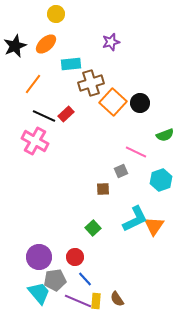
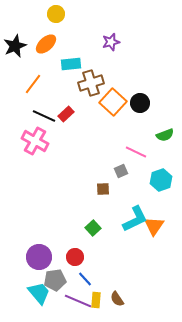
yellow rectangle: moved 1 px up
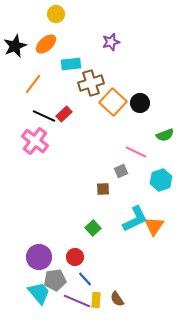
red rectangle: moved 2 px left
pink cross: rotated 8 degrees clockwise
purple line: moved 1 px left
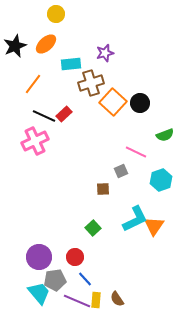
purple star: moved 6 px left, 11 px down
pink cross: rotated 28 degrees clockwise
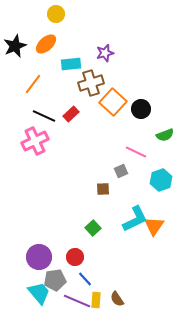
black circle: moved 1 px right, 6 px down
red rectangle: moved 7 px right
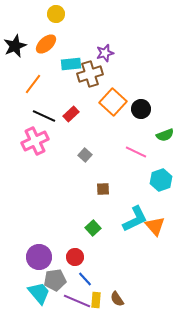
brown cross: moved 1 px left, 9 px up
gray square: moved 36 px left, 16 px up; rotated 24 degrees counterclockwise
orange triangle: moved 1 px right; rotated 15 degrees counterclockwise
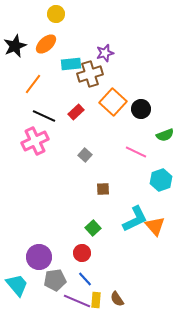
red rectangle: moved 5 px right, 2 px up
red circle: moved 7 px right, 4 px up
cyan trapezoid: moved 22 px left, 8 px up
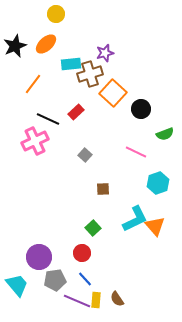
orange square: moved 9 px up
black line: moved 4 px right, 3 px down
green semicircle: moved 1 px up
cyan hexagon: moved 3 px left, 3 px down
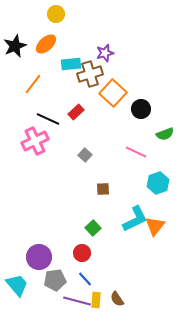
orange triangle: rotated 20 degrees clockwise
purple line: rotated 8 degrees counterclockwise
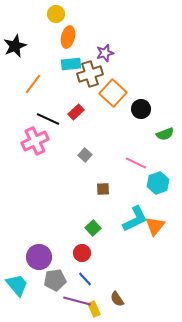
orange ellipse: moved 22 px right, 7 px up; rotated 35 degrees counterclockwise
pink line: moved 11 px down
yellow rectangle: moved 2 px left, 9 px down; rotated 28 degrees counterclockwise
